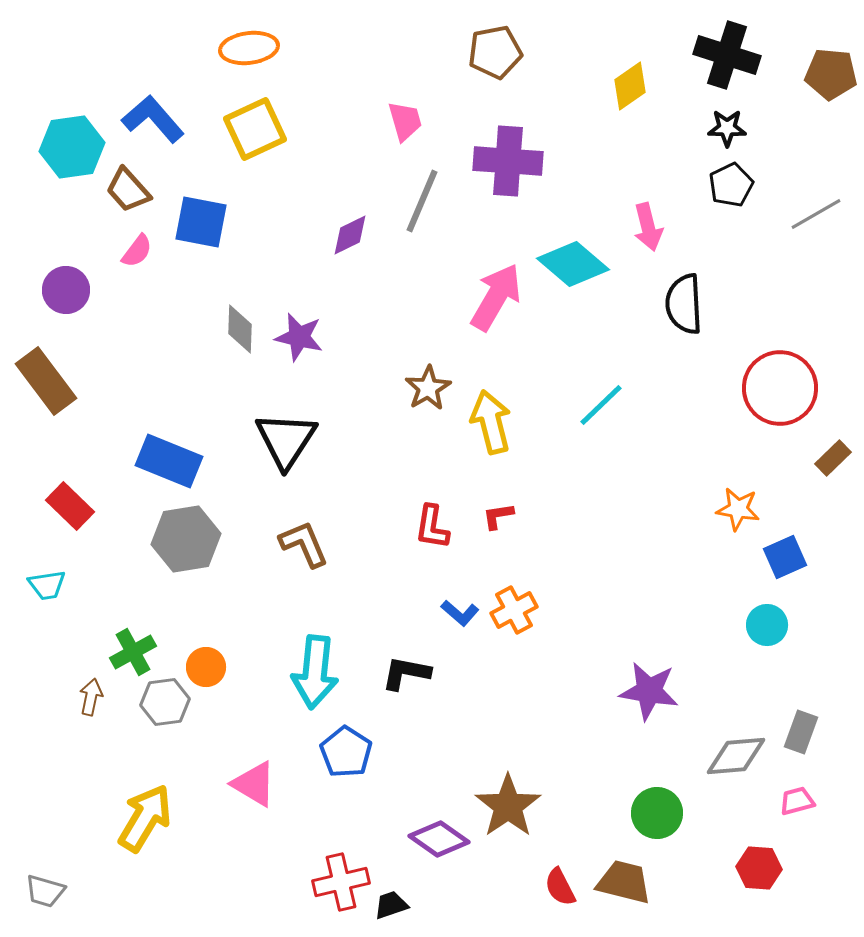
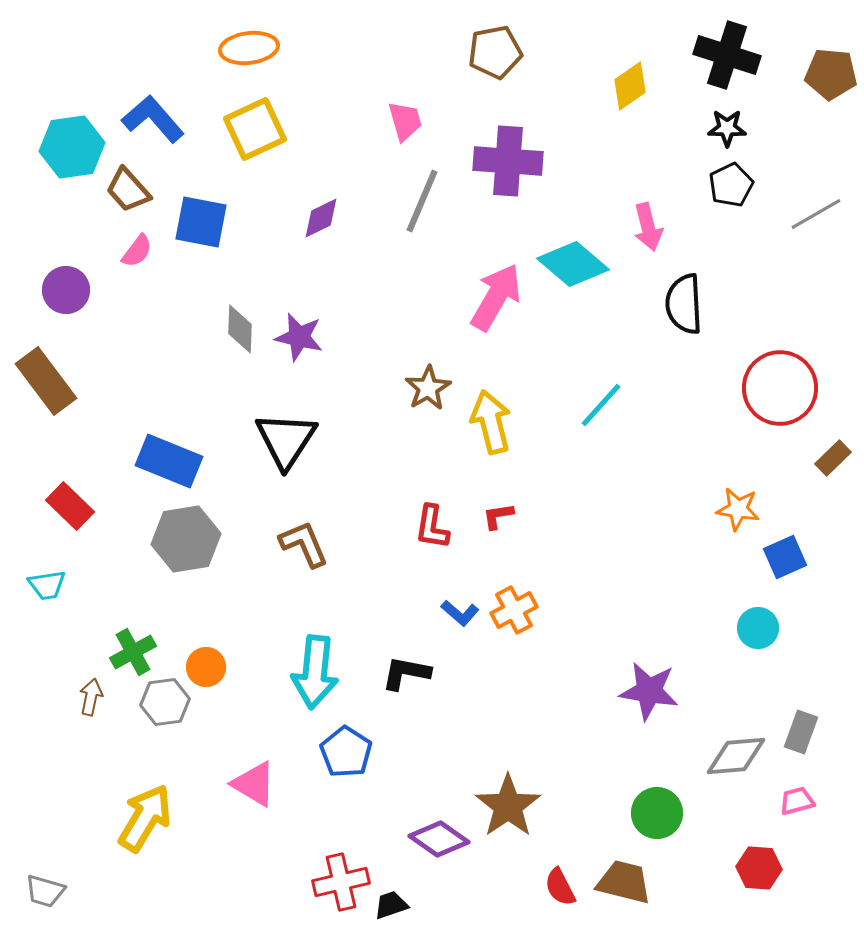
purple diamond at (350, 235): moved 29 px left, 17 px up
cyan line at (601, 405): rotated 4 degrees counterclockwise
cyan circle at (767, 625): moved 9 px left, 3 px down
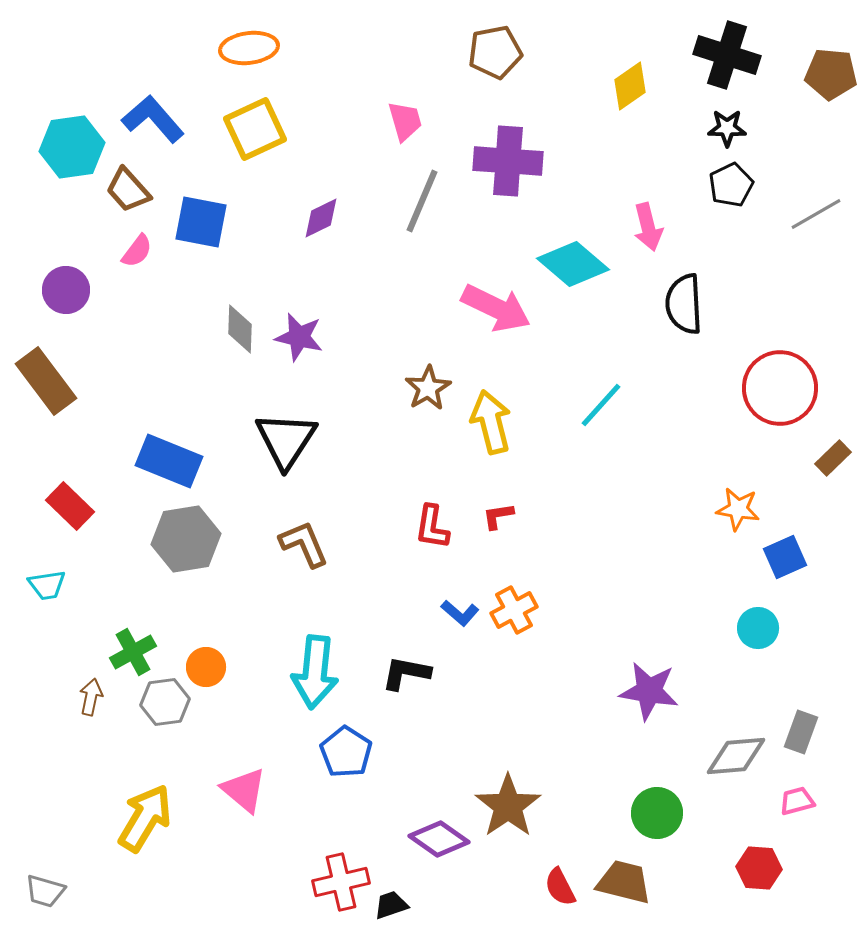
pink arrow at (496, 297): moved 11 px down; rotated 86 degrees clockwise
pink triangle at (254, 784): moved 10 px left, 6 px down; rotated 9 degrees clockwise
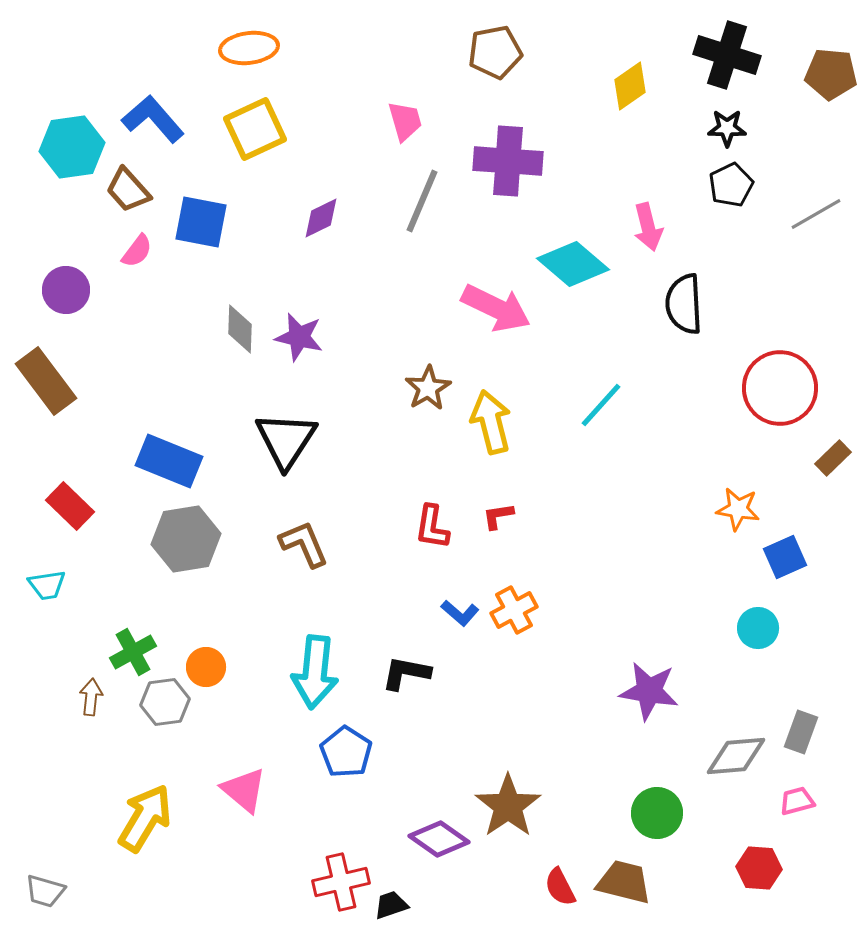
brown arrow at (91, 697): rotated 6 degrees counterclockwise
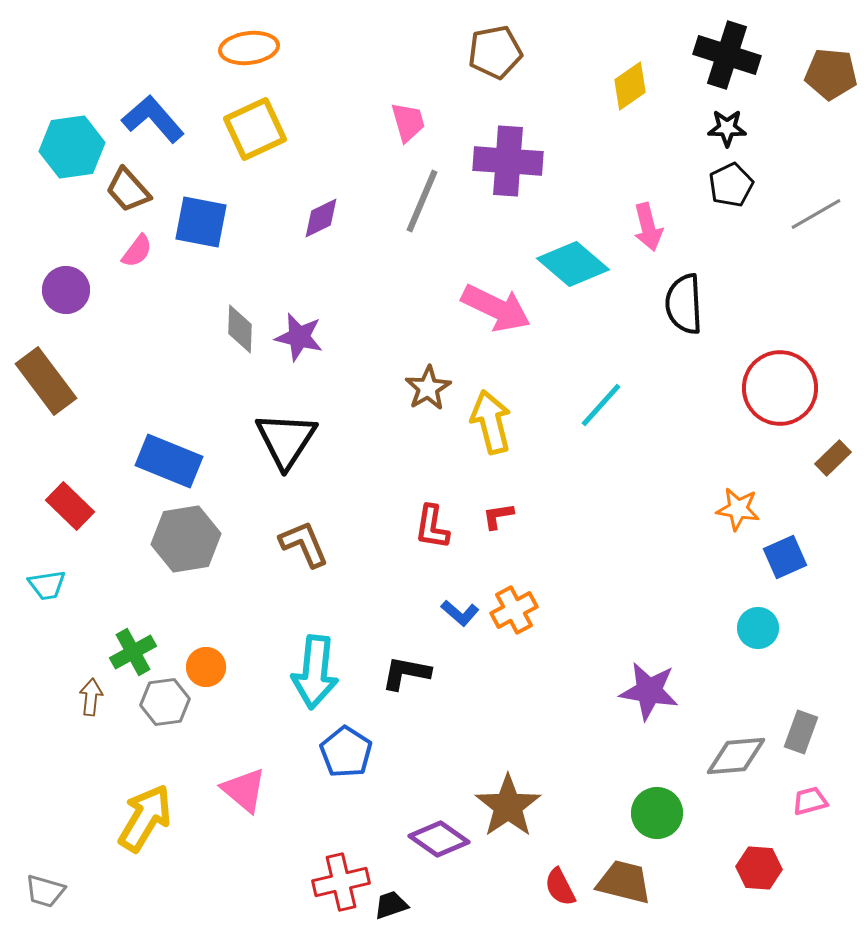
pink trapezoid at (405, 121): moved 3 px right, 1 px down
pink trapezoid at (797, 801): moved 13 px right
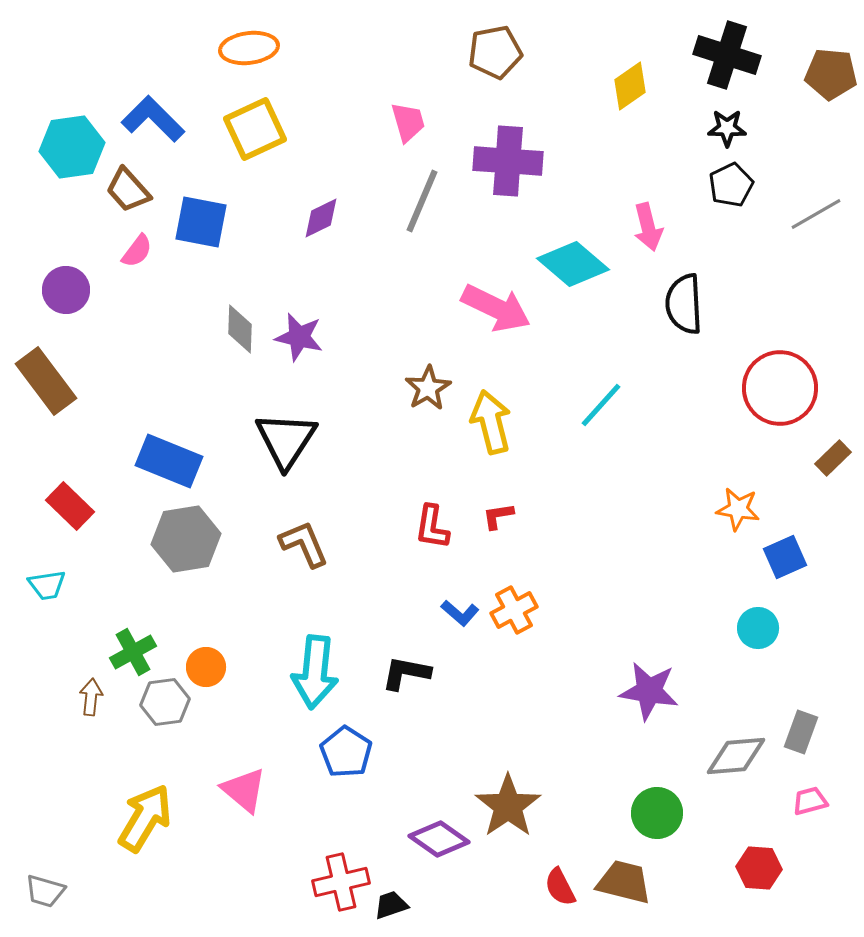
blue L-shape at (153, 119): rotated 4 degrees counterclockwise
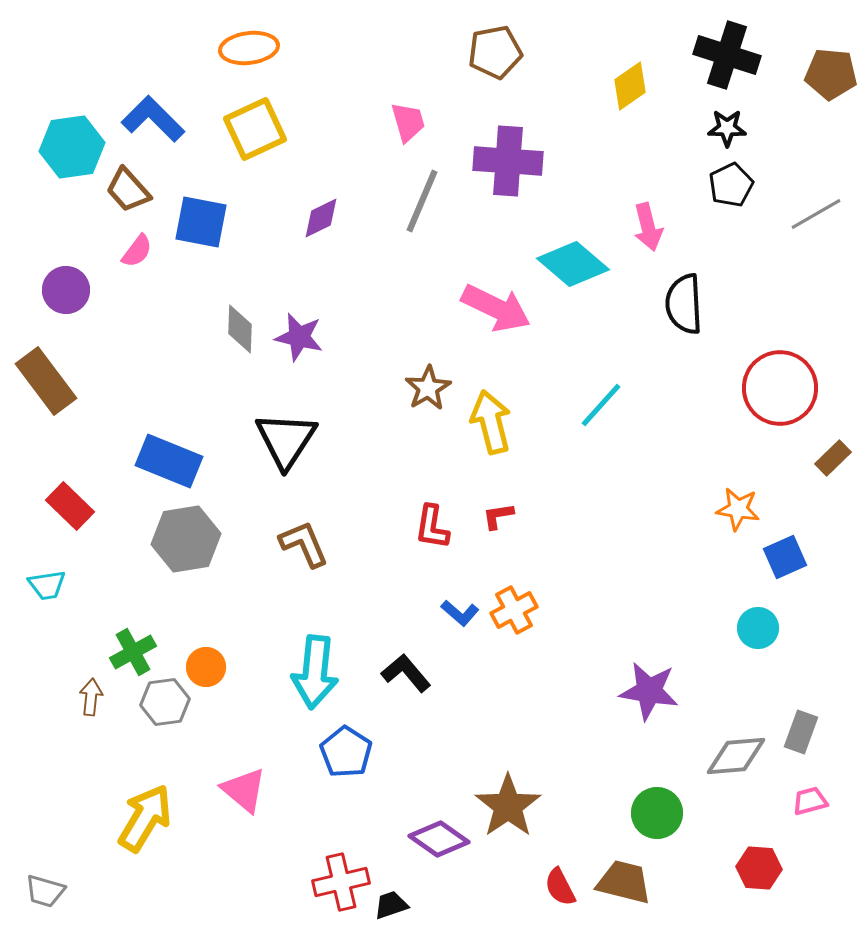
black L-shape at (406, 673): rotated 39 degrees clockwise
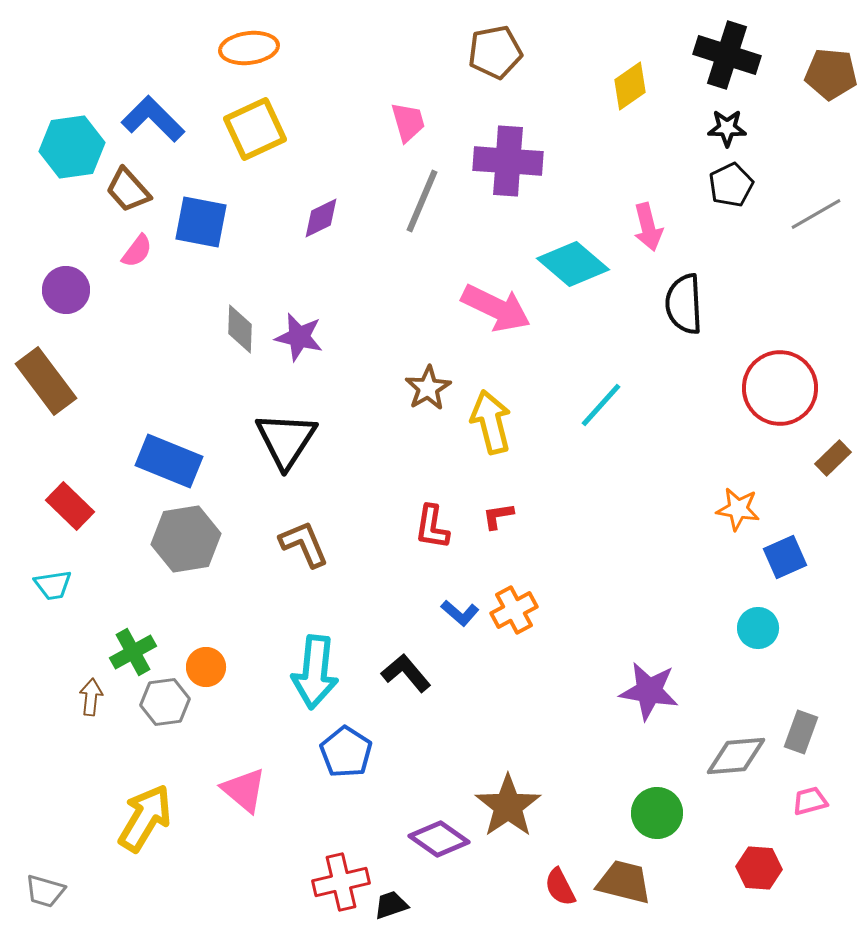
cyan trapezoid at (47, 585): moved 6 px right
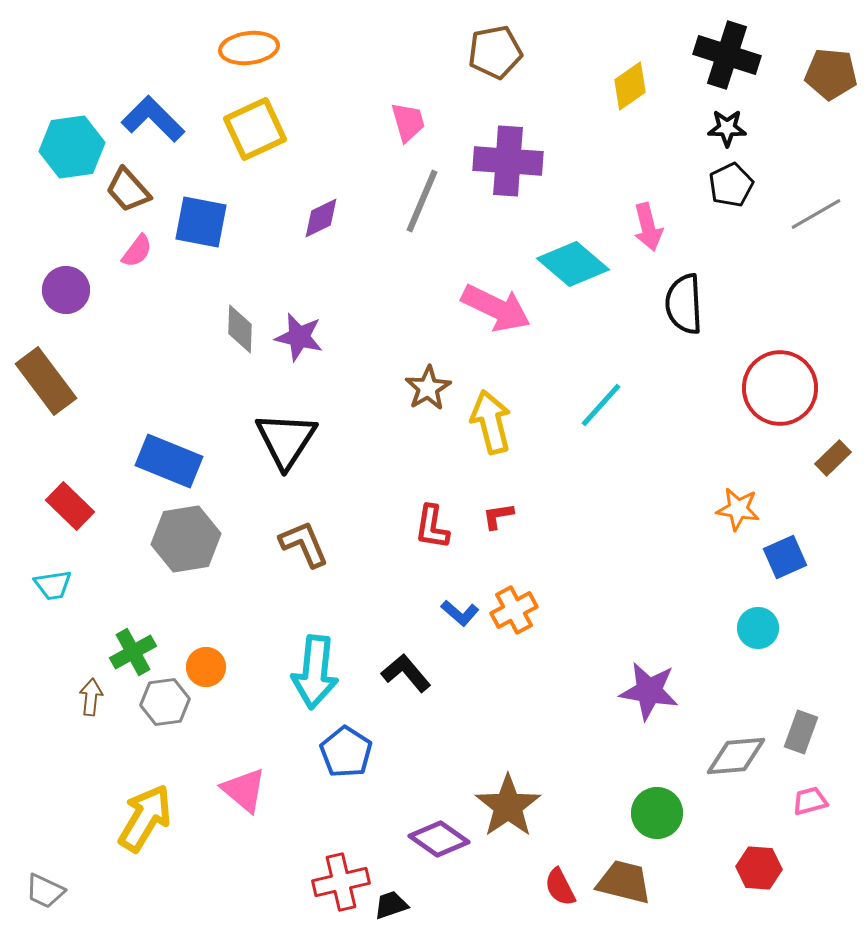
gray trapezoid at (45, 891): rotated 9 degrees clockwise
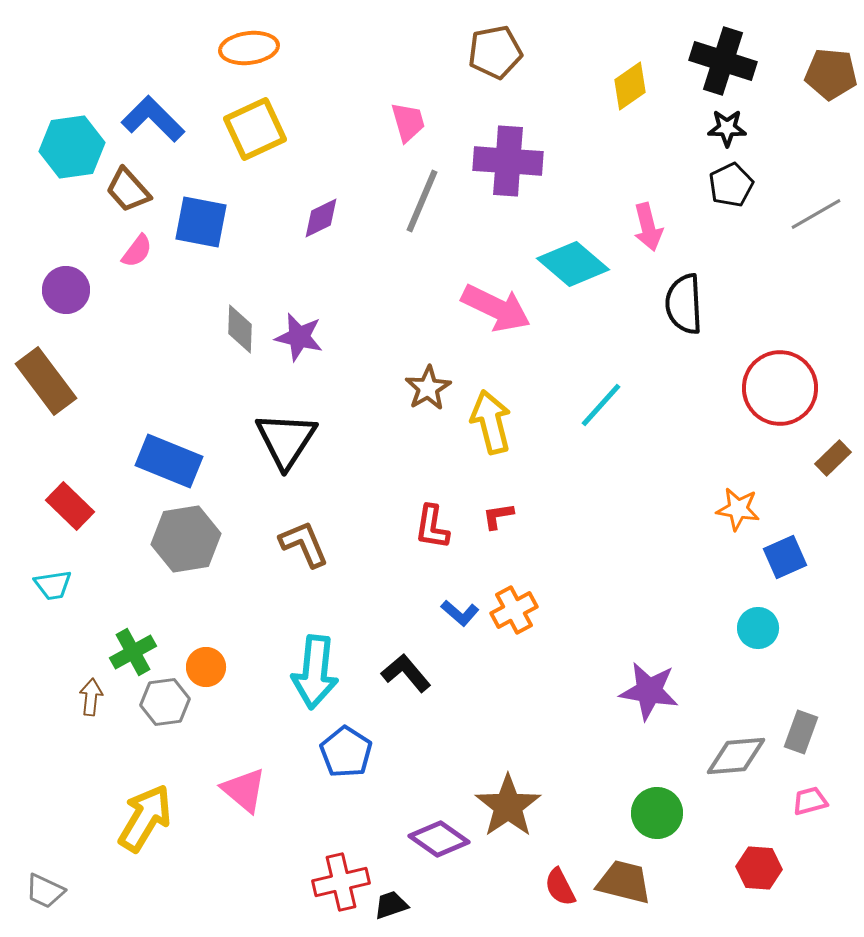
black cross at (727, 55): moved 4 px left, 6 px down
